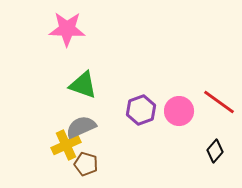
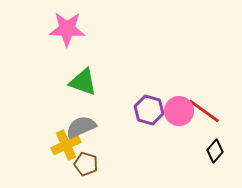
green triangle: moved 3 px up
red line: moved 15 px left, 9 px down
purple hexagon: moved 8 px right; rotated 24 degrees counterclockwise
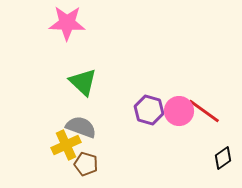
pink star: moved 6 px up
green triangle: rotated 24 degrees clockwise
gray semicircle: rotated 44 degrees clockwise
black diamond: moved 8 px right, 7 px down; rotated 15 degrees clockwise
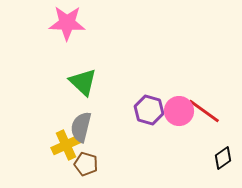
gray semicircle: rotated 96 degrees counterclockwise
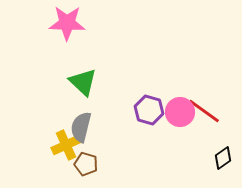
pink circle: moved 1 px right, 1 px down
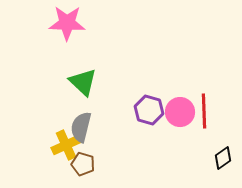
red line: rotated 52 degrees clockwise
brown pentagon: moved 3 px left
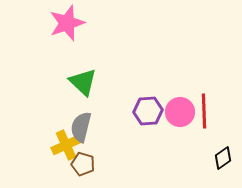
pink star: rotated 21 degrees counterclockwise
purple hexagon: moved 1 px left, 1 px down; rotated 20 degrees counterclockwise
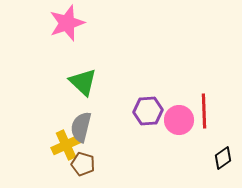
pink circle: moved 1 px left, 8 px down
